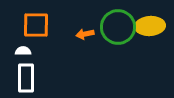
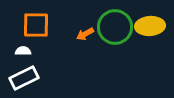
green circle: moved 3 px left
orange arrow: rotated 18 degrees counterclockwise
white rectangle: moved 2 px left; rotated 64 degrees clockwise
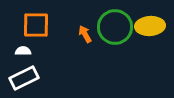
orange arrow: rotated 90 degrees clockwise
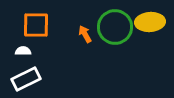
yellow ellipse: moved 4 px up
white rectangle: moved 2 px right, 1 px down
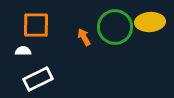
orange arrow: moved 1 px left, 3 px down
white rectangle: moved 12 px right
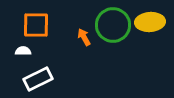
green circle: moved 2 px left, 2 px up
